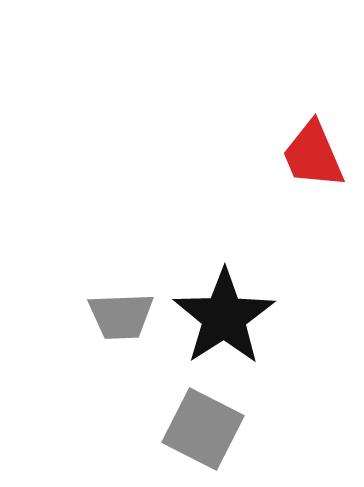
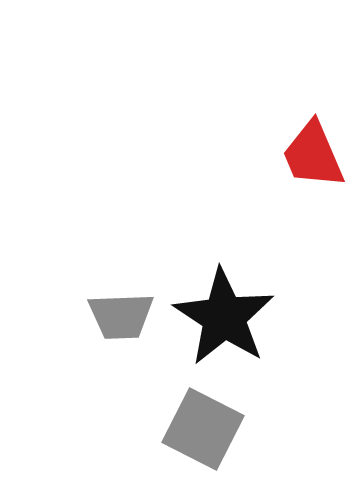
black star: rotated 6 degrees counterclockwise
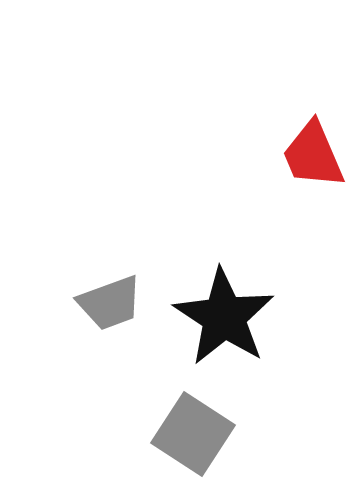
gray trapezoid: moved 11 px left, 13 px up; rotated 18 degrees counterclockwise
gray square: moved 10 px left, 5 px down; rotated 6 degrees clockwise
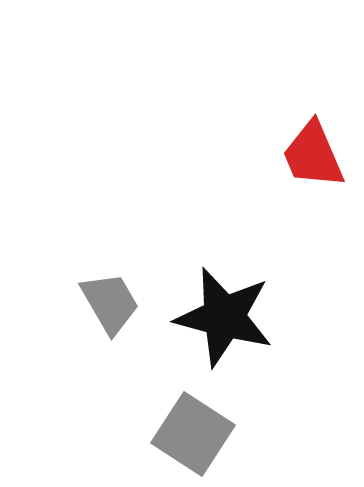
gray trapezoid: rotated 100 degrees counterclockwise
black star: rotated 18 degrees counterclockwise
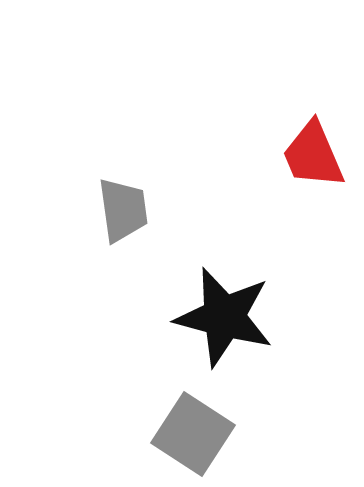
gray trapezoid: moved 13 px right, 93 px up; rotated 22 degrees clockwise
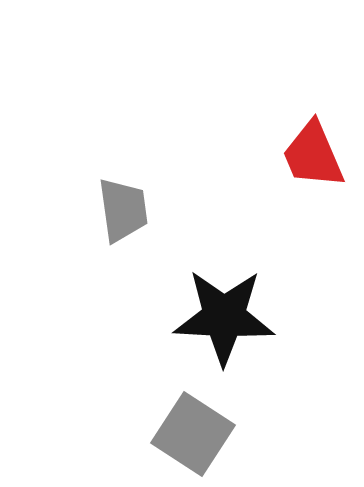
black star: rotated 12 degrees counterclockwise
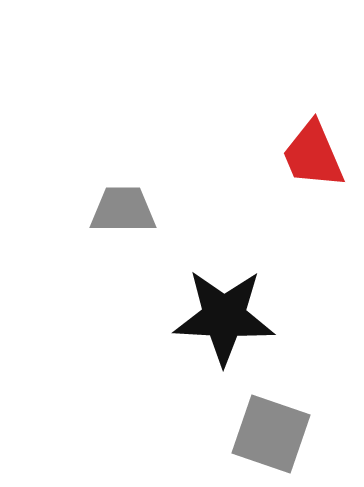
gray trapezoid: rotated 82 degrees counterclockwise
gray square: moved 78 px right; rotated 14 degrees counterclockwise
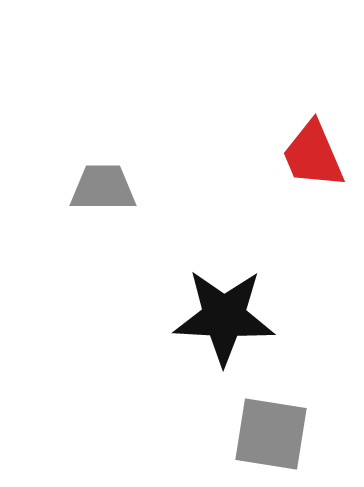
gray trapezoid: moved 20 px left, 22 px up
gray square: rotated 10 degrees counterclockwise
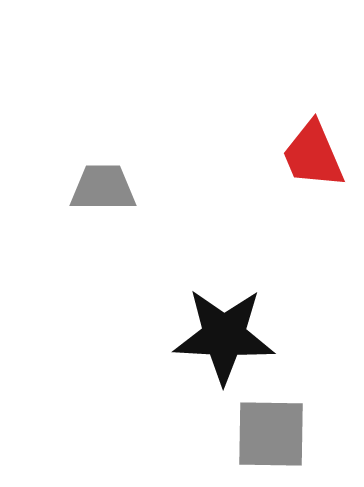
black star: moved 19 px down
gray square: rotated 8 degrees counterclockwise
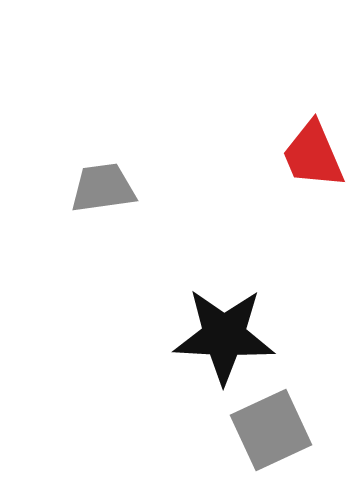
gray trapezoid: rotated 8 degrees counterclockwise
gray square: moved 4 px up; rotated 26 degrees counterclockwise
